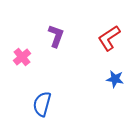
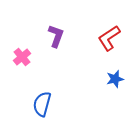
blue star: rotated 24 degrees counterclockwise
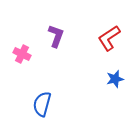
pink cross: moved 3 px up; rotated 24 degrees counterclockwise
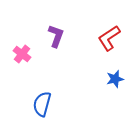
pink cross: rotated 12 degrees clockwise
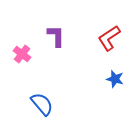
purple L-shape: rotated 20 degrees counterclockwise
blue star: rotated 30 degrees clockwise
blue semicircle: rotated 125 degrees clockwise
